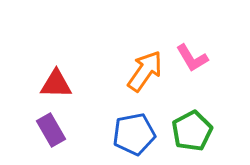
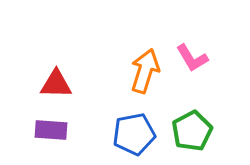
orange arrow: rotated 18 degrees counterclockwise
purple rectangle: rotated 56 degrees counterclockwise
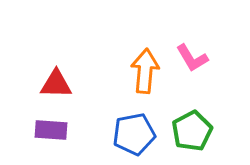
orange arrow: rotated 12 degrees counterclockwise
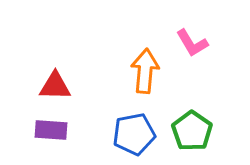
pink L-shape: moved 15 px up
red triangle: moved 1 px left, 2 px down
green pentagon: rotated 9 degrees counterclockwise
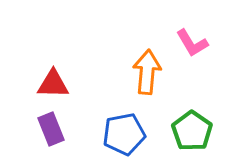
orange arrow: moved 2 px right, 1 px down
red triangle: moved 2 px left, 2 px up
purple rectangle: moved 1 px up; rotated 64 degrees clockwise
blue pentagon: moved 10 px left
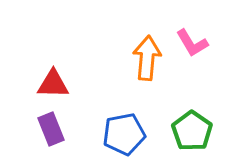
orange arrow: moved 14 px up
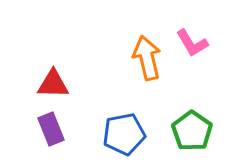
orange arrow: rotated 18 degrees counterclockwise
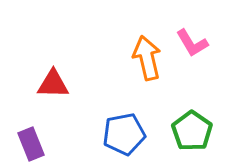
purple rectangle: moved 20 px left, 15 px down
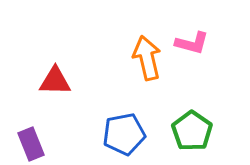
pink L-shape: rotated 44 degrees counterclockwise
red triangle: moved 2 px right, 3 px up
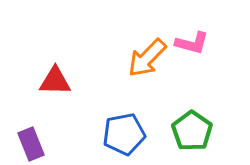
orange arrow: rotated 123 degrees counterclockwise
